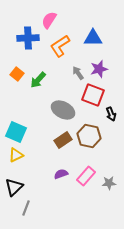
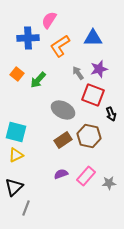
cyan square: rotated 10 degrees counterclockwise
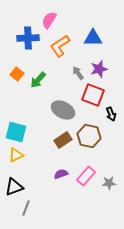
black triangle: rotated 24 degrees clockwise
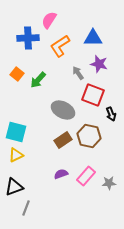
purple star: moved 5 px up; rotated 30 degrees clockwise
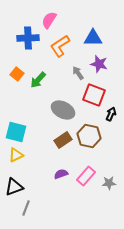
red square: moved 1 px right
black arrow: rotated 136 degrees counterclockwise
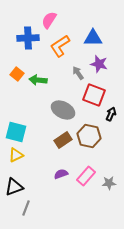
green arrow: rotated 54 degrees clockwise
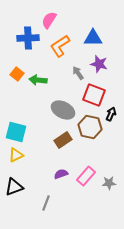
brown hexagon: moved 1 px right, 9 px up
gray line: moved 20 px right, 5 px up
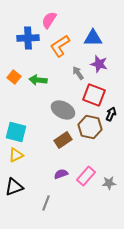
orange square: moved 3 px left, 3 px down
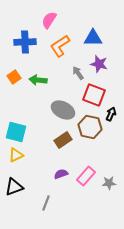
blue cross: moved 3 px left, 4 px down
orange square: rotated 16 degrees clockwise
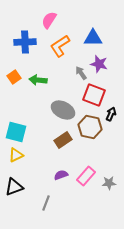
gray arrow: moved 3 px right
purple semicircle: moved 1 px down
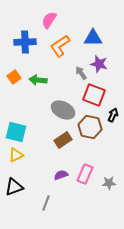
black arrow: moved 2 px right, 1 px down
pink rectangle: moved 1 px left, 2 px up; rotated 18 degrees counterclockwise
